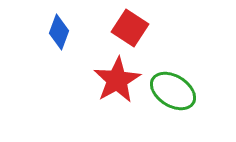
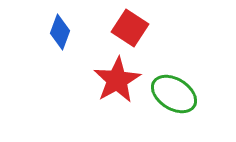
blue diamond: moved 1 px right
green ellipse: moved 1 px right, 3 px down
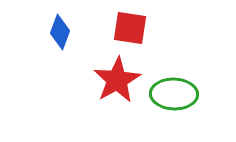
red square: rotated 24 degrees counterclockwise
green ellipse: rotated 30 degrees counterclockwise
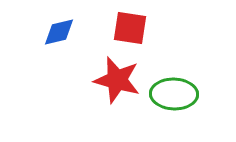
blue diamond: moved 1 px left; rotated 56 degrees clockwise
red star: rotated 27 degrees counterclockwise
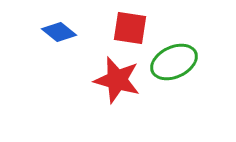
blue diamond: rotated 52 degrees clockwise
green ellipse: moved 32 px up; rotated 27 degrees counterclockwise
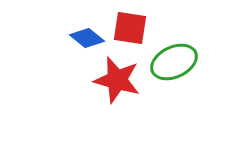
blue diamond: moved 28 px right, 6 px down
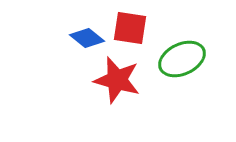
green ellipse: moved 8 px right, 3 px up
